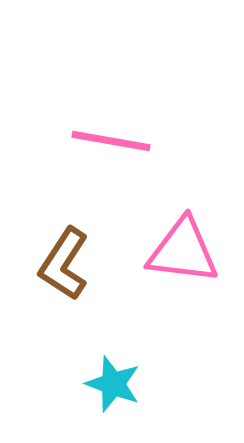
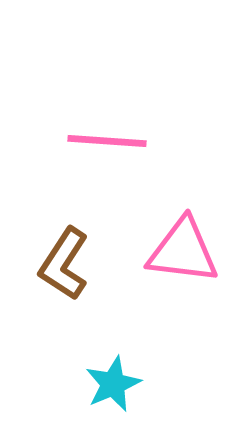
pink line: moved 4 px left; rotated 6 degrees counterclockwise
cyan star: rotated 28 degrees clockwise
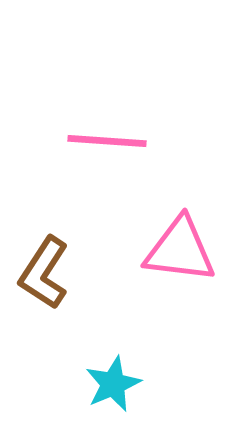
pink triangle: moved 3 px left, 1 px up
brown L-shape: moved 20 px left, 9 px down
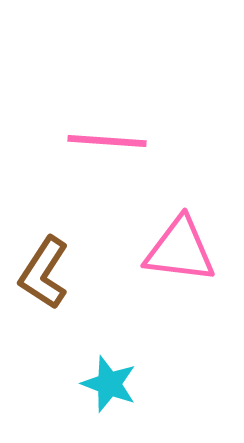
cyan star: moved 4 px left; rotated 28 degrees counterclockwise
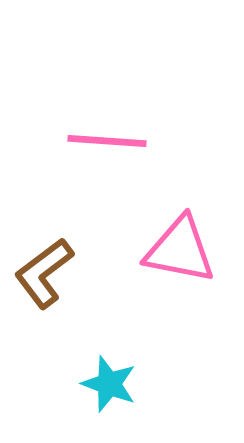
pink triangle: rotated 4 degrees clockwise
brown L-shape: rotated 20 degrees clockwise
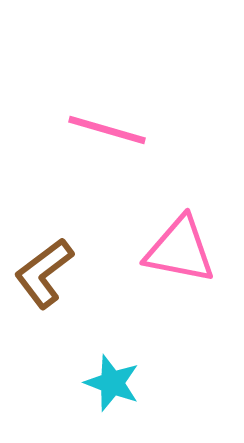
pink line: moved 11 px up; rotated 12 degrees clockwise
cyan star: moved 3 px right, 1 px up
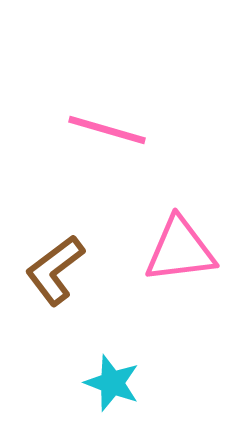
pink triangle: rotated 18 degrees counterclockwise
brown L-shape: moved 11 px right, 3 px up
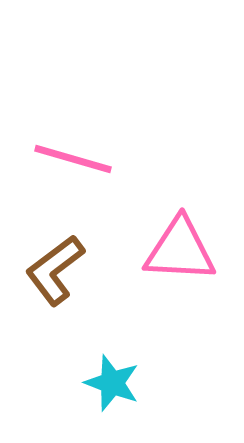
pink line: moved 34 px left, 29 px down
pink triangle: rotated 10 degrees clockwise
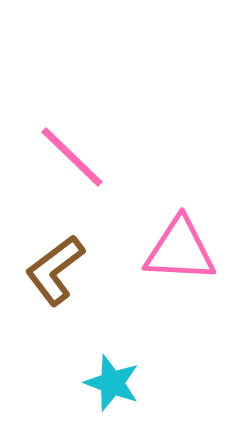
pink line: moved 1 px left, 2 px up; rotated 28 degrees clockwise
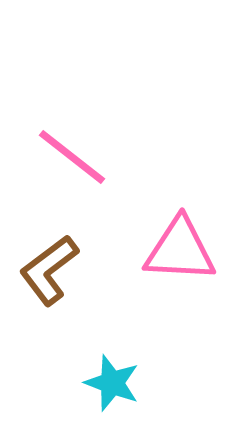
pink line: rotated 6 degrees counterclockwise
brown L-shape: moved 6 px left
